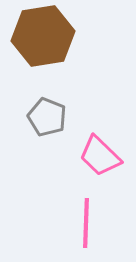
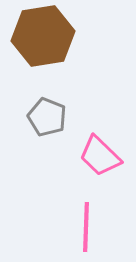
pink line: moved 4 px down
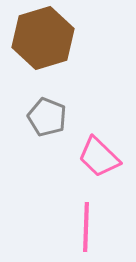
brown hexagon: moved 2 px down; rotated 8 degrees counterclockwise
pink trapezoid: moved 1 px left, 1 px down
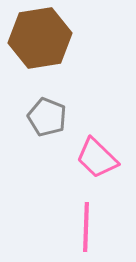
brown hexagon: moved 3 px left; rotated 8 degrees clockwise
pink trapezoid: moved 2 px left, 1 px down
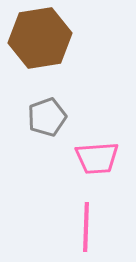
gray pentagon: rotated 30 degrees clockwise
pink trapezoid: rotated 48 degrees counterclockwise
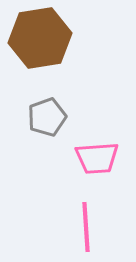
pink line: rotated 6 degrees counterclockwise
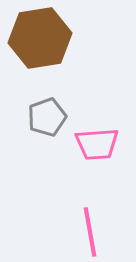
pink trapezoid: moved 14 px up
pink line: moved 4 px right, 5 px down; rotated 6 degrees counterclockwise
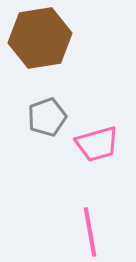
pink trapezoid: rotated 12 degrees counterclockwise
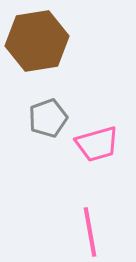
brown hexagon: moved 3 px left, 3 px down
gray pentagon: moved 1 px right, 1 px down
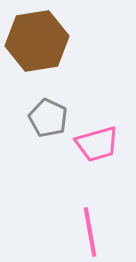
gray pentagon: rotated 27 degrees counterclockwise
